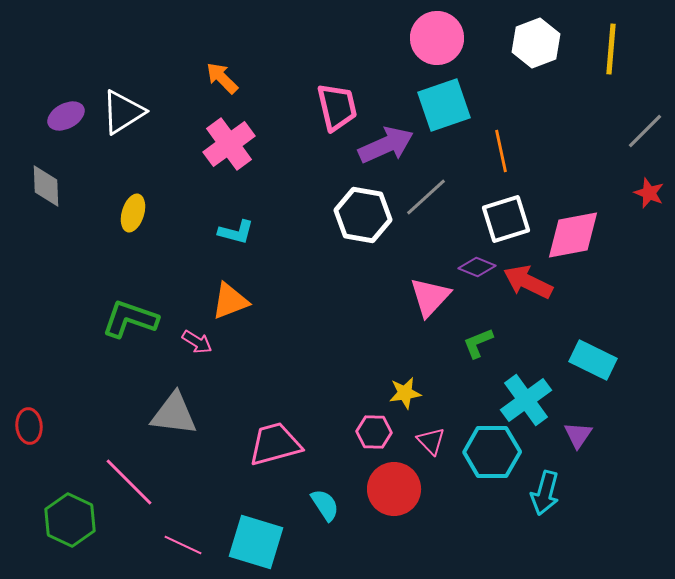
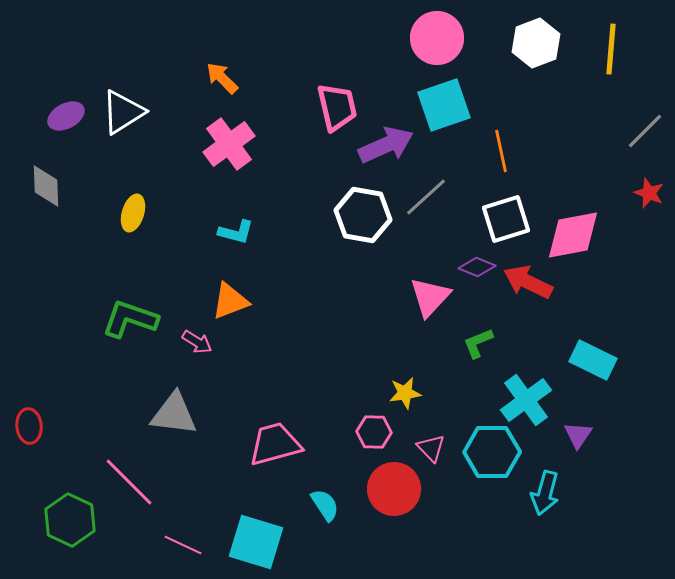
pink triangle at (431, 441): moved 7 px down
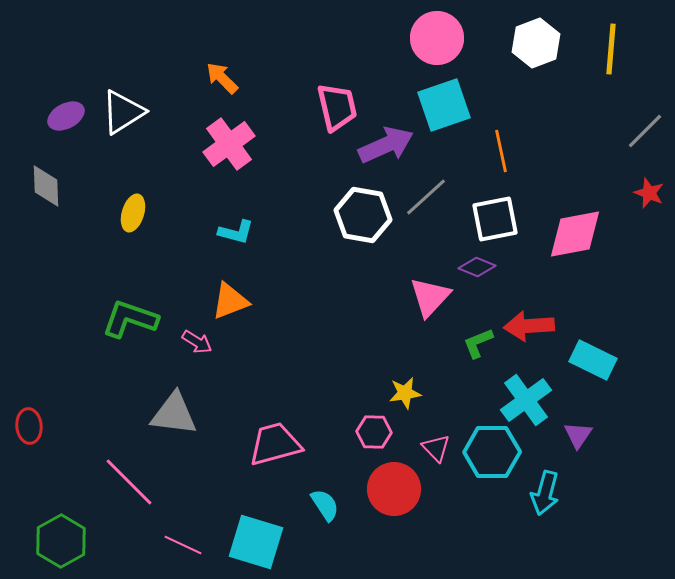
white square at (506, 219): moved 11 px left; rotated 6 degrees clockwise
pink diamond at (573, 235): moved 2 px right, 1 px up
red arrow at (528, 282): moved 1 px right, 44 px down; rotated 30 degrees counterclockwise
pink triangle at (431, 448): moved 5 px right
green hexagon at (70, 520): moved 9 px left, 21 px down; rotated 6 degrees clockwise
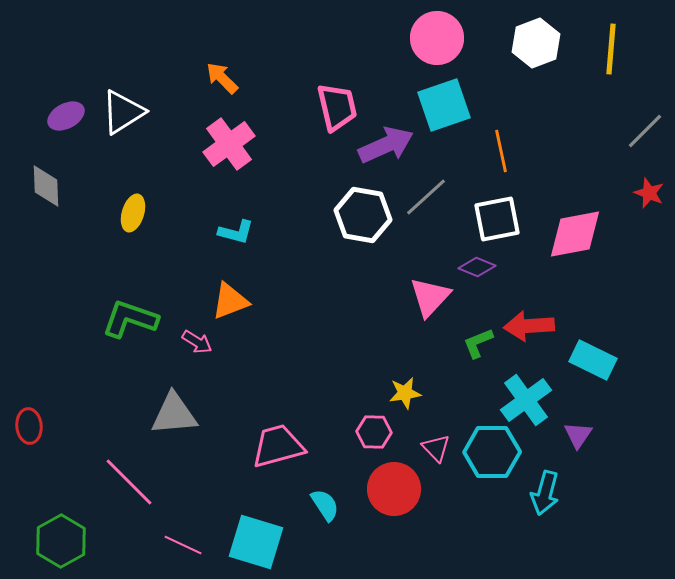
white square at (495, 219): moved 2 px right
gray triangle at (174, 414): rotated 12 degrees counterclockwise
pink trapezoid at (275, 444): moved 3 px right, 2 px down
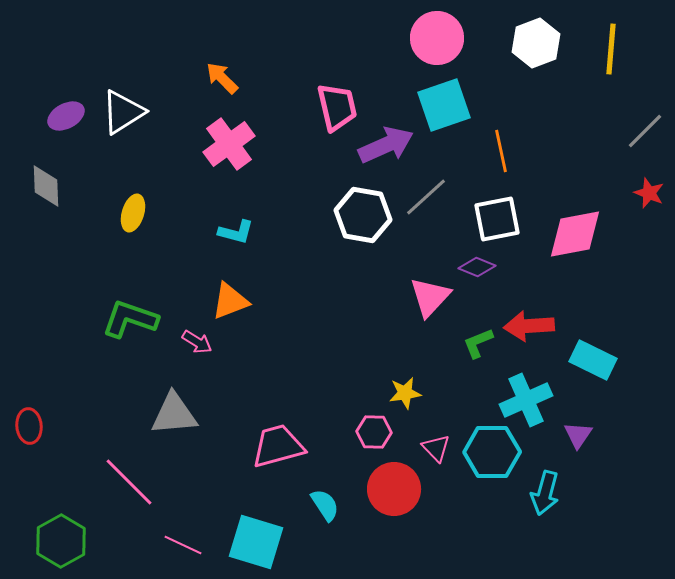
cyan cross at (526, 400): rotated 12 degrees clockwise
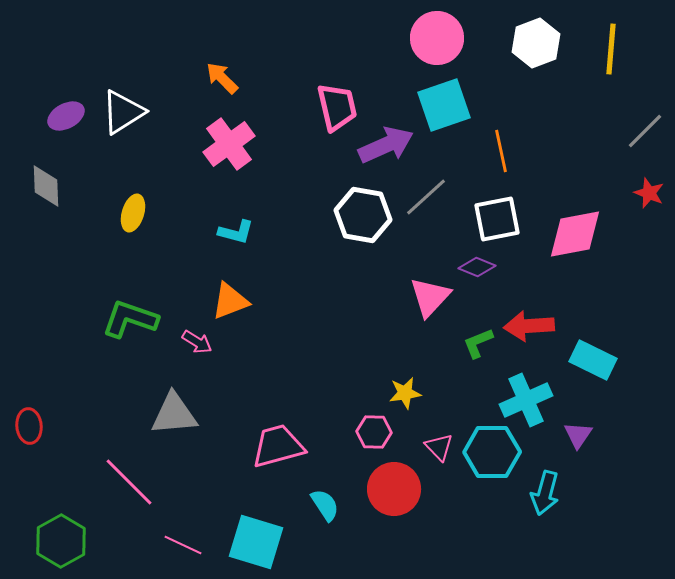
pink triangle at (436, 448): moved 3 px right, 1 px up
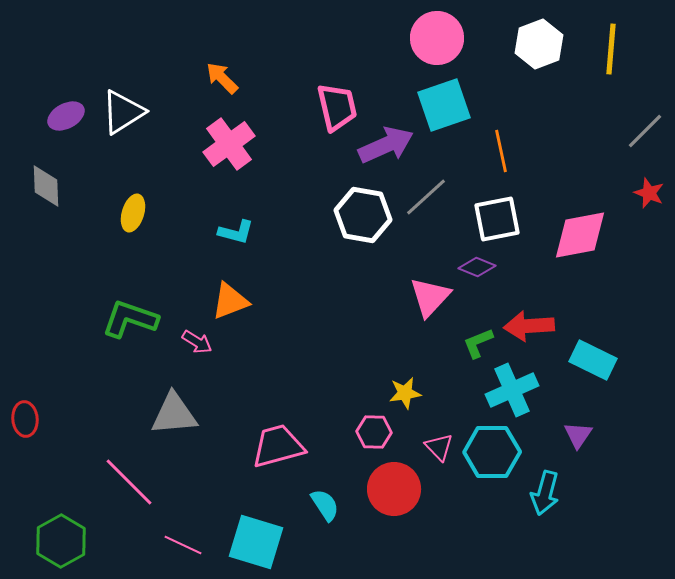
white hexagon at (536, 43): moved 3 px right, 1 px down
pink diamond at (575, 234): moved 5 px right, 1 px down
cyan cross at (526, 400): moved 14 px left, 10 px up
red ellipse at (29, 426): moved 4 px left, 7 px up
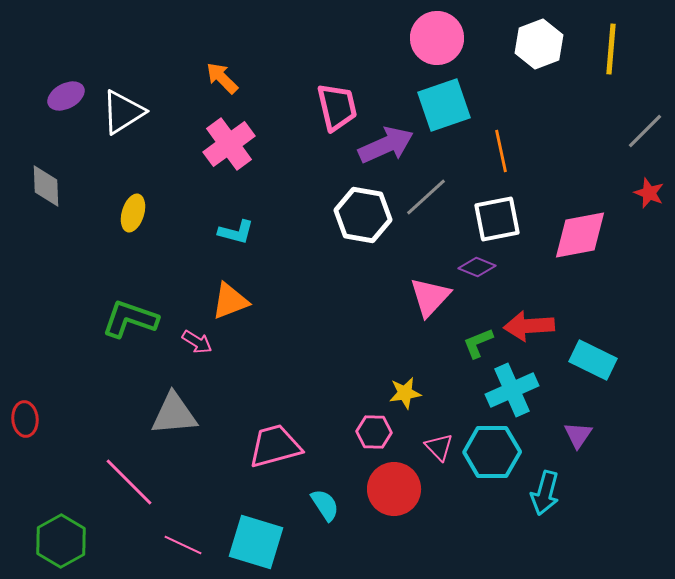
purple ellipse at (66, 116): moved 20 px up
pink trapezoid at (278, 446): moved 3 px left
